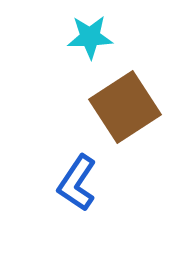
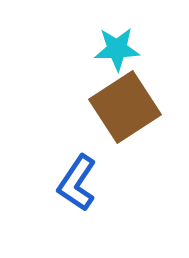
cyan star: moved 27 px right, 12 px down
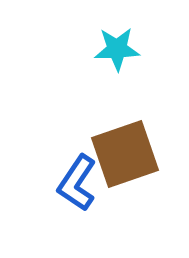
brown square: moved 47 px down; rotated 14 degrees clockwise
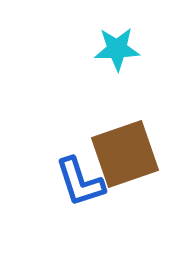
blue L-shape: moved 3 px right, 1 px up; rotated 52 degrees counterclockwise
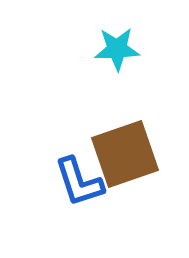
blue L-shape: moved 1 px left
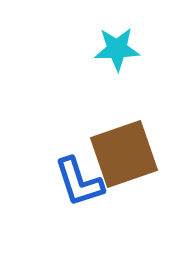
brown square: moved 1 px left
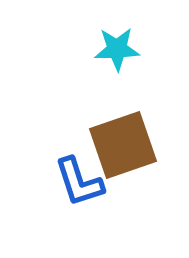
brown square: moved 1 px left, 9 px up
